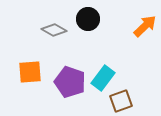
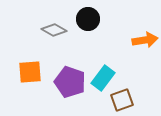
orange arrow: moved 14 px down; rotated 35 degrees clockwise
brown square: moved 1 px right, 1 px up
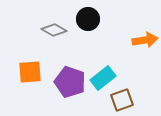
cyan rectangle: rotated 15 degrees clockwise
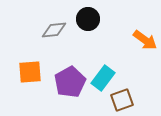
gray diamond: rotated 35 degrees counterclockwise
orange arrow: rotated 45 degrees clockwise
cyan rectangle: rotated 15 degrees counterclockwise
purple pentagon: rotated 24 degrees clockwise
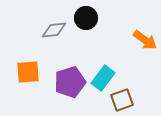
black circle: moved 2 px left, 1 px up
orange square: moved 2 px left
purple pentagon: rotated 12 degrees clockwise
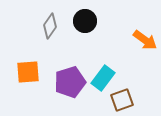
black circle: moved 1 px left, 3 px down
gray diamond: moved 4 px left, 4 px up; rotated 50 degrees counterclockwise
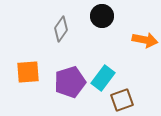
black circle: moved 17 px right, 5 px up
gray diamond: moved 11 px right, 3 px down
orange arrow: rotated 25 degrees counterclockwise
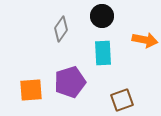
orange square: moved 3 px right, 18 px down
cyan rectangle: moved 25 px up; rotated 40 degrees counterclockwise
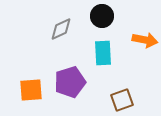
gray diamond: rotated 30 degrees clockwise
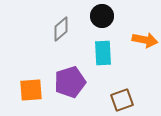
gray diamond: rotated 15 degrees counterclockwise
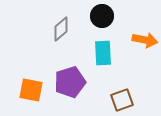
orange square: rotated 15 degrees clockwise
